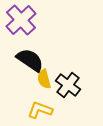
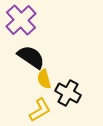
black semicircle: moved 1 px right, 3 px up
black cross: moved 8 px down; rotated 10 degrees counterclockwise
yellow L-shape: rotated 130 degrees clockwise
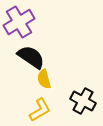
purple cross: moved 2 px left, 2 px down; rotated 12 degrees clockwise
black cross: moved 15 px right, 8 px down
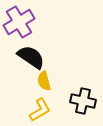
yellow semicircle: moved 2 px down
black cross: rotated 15 degrees counterclockwise
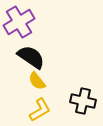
yellow semicircle: moved 7 px left; rotated 24 degrees counterclockwise
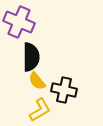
purple cross: rotated 36 degrees counterclockwise
black semicircle: rotated 56 degrees clockwise
black cross: moved 19 px left, 11 px up
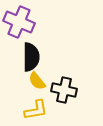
yellow L-shape: moved 4 px left; rotated 20 degrees clockwise
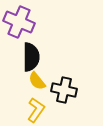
yellow L-shape: rotated 45 degrees counterclockwise
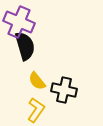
black semicircle: moved 6 px left, 11 px up; rotated 16 degrees counterclockwise
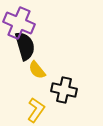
purple cross: moved 1 px down
yellow semicircle: moved 11 px up
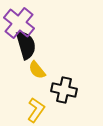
purple cross: rotated 16 degrees clockwise
black semicircle: moved 1 px right, 1 px up
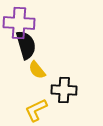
purple cross: rotated 36 degrees counterclockwise
black cross: rotated 10 degrees counterclockwise
yellow L-shape: rotated 150 degrees counterclockwise
